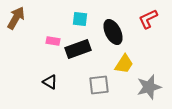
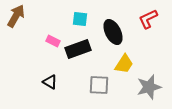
brown arrow: moved 2 px up
pink rectangle: rotated 16 degrees clockwise
gray square: rotated 10 degrees clockwise
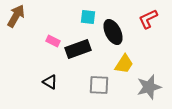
cyan square: moved 8 px right, 2 px up
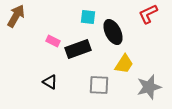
red L-shape: moved 5 px up
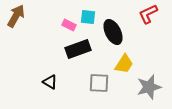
pink rectangle: moved 16 px right, 16 px up
gray square: moved 2 px up
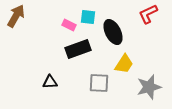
black triangle: rotated 35 degrees counterclockwise
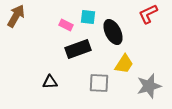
pink rectangle: moved 3 px left
gray star: moved 1 px up
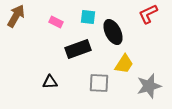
pink rectangle: moved 10 px left, 3 px up
